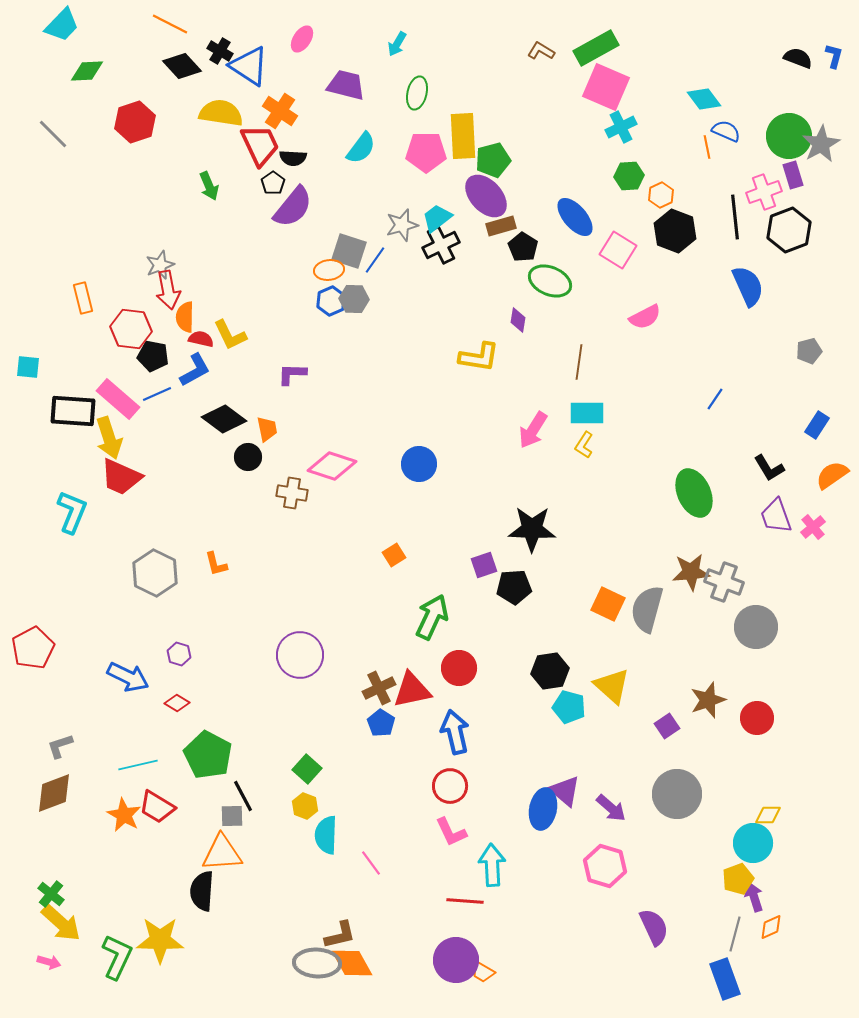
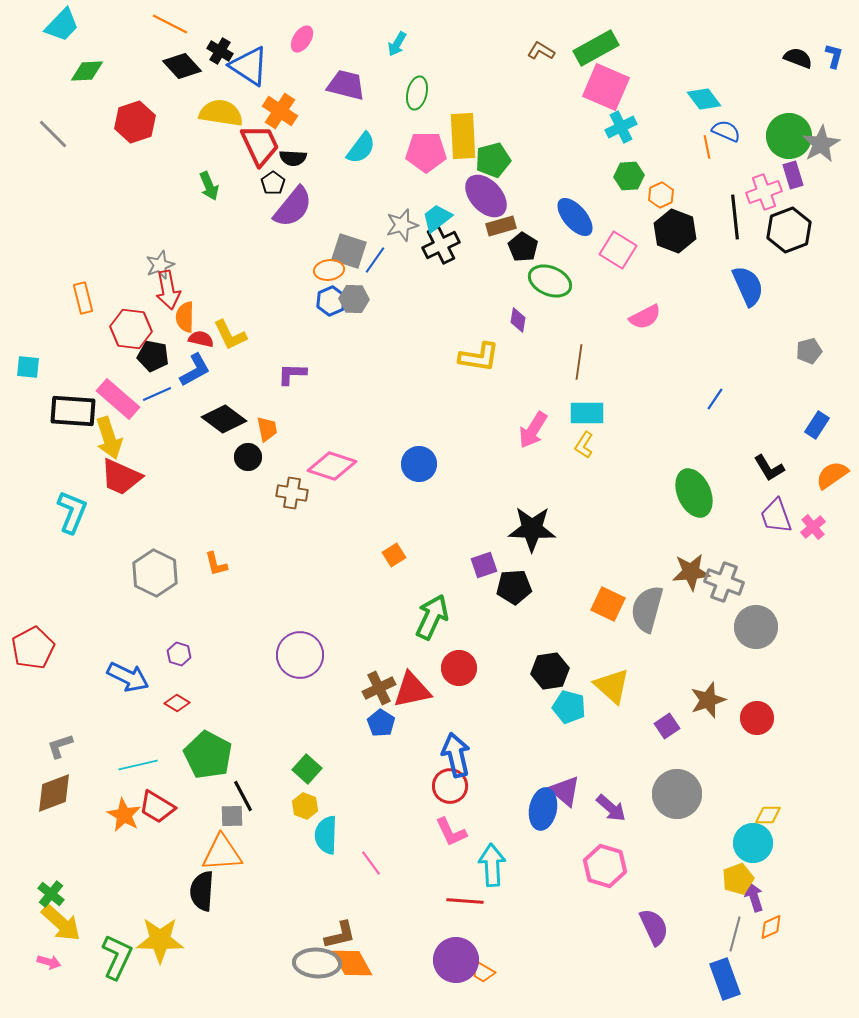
blue arrow at (455, 732): moved 1 px right, 23 px down
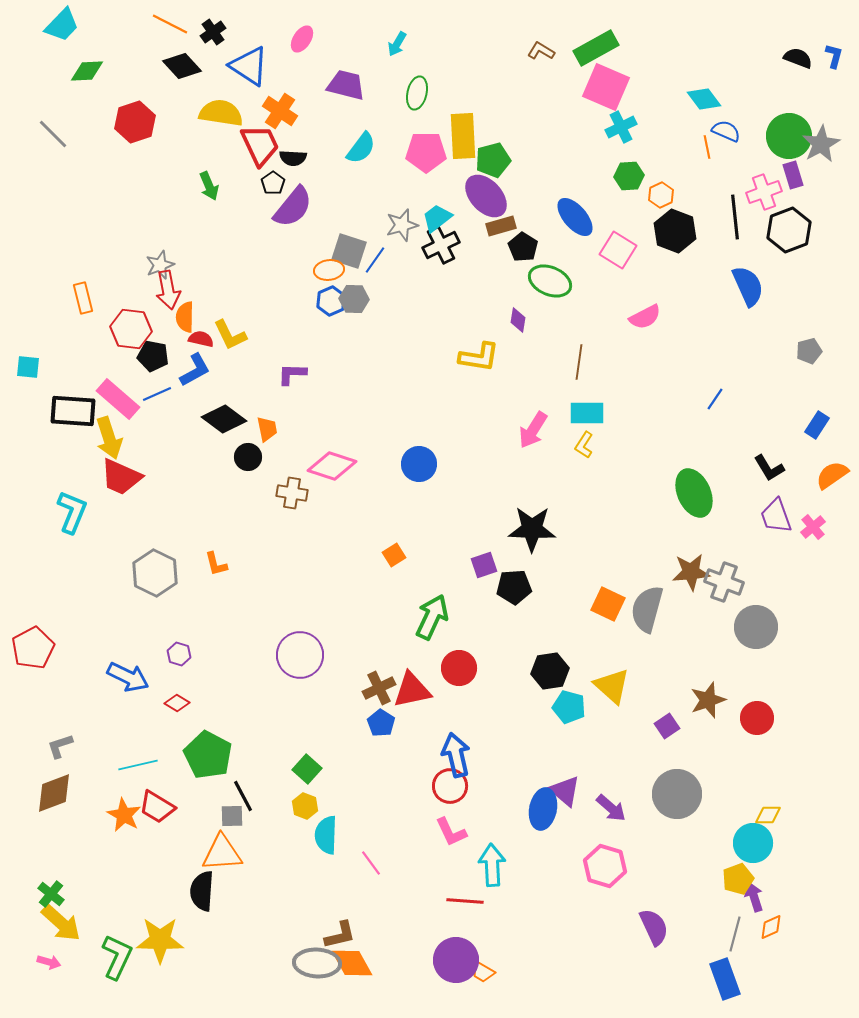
black cross at (220, 51): moved 7 px left, 19 px up; rotated 25 degrees clockwise
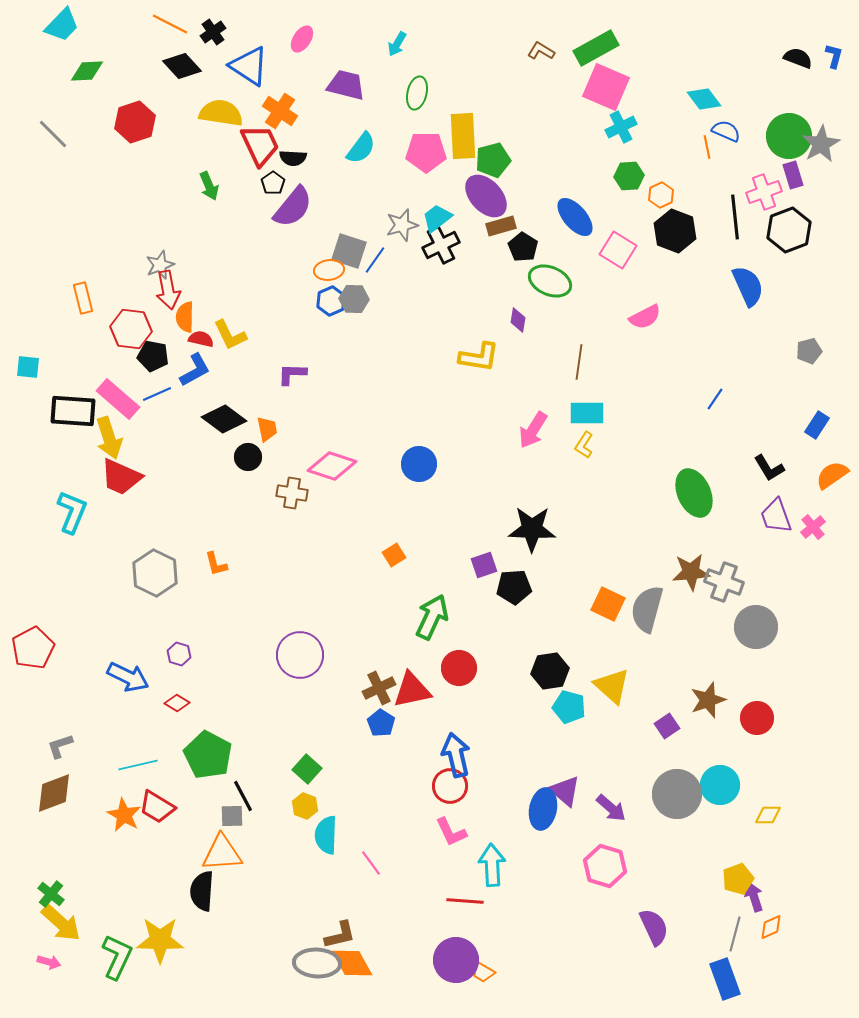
cyan circle at (753, 843): moved 33 px left, 58 px up
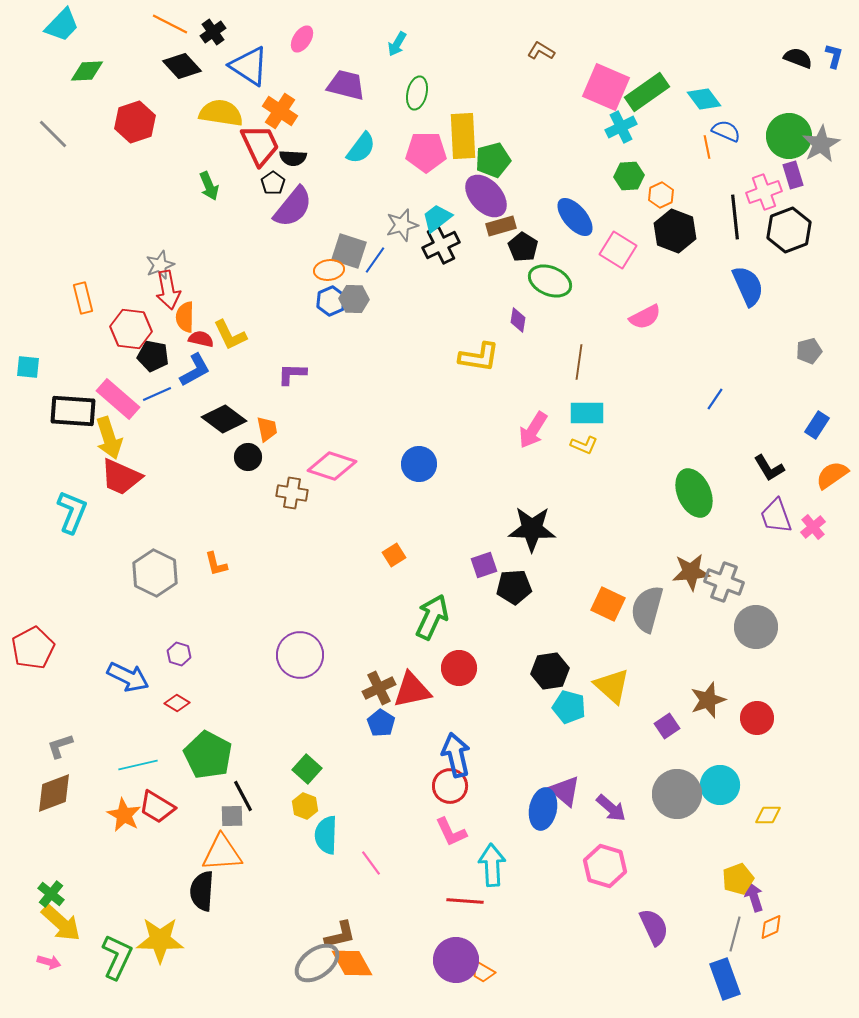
green rectangle at (596, 48): moved 51 px right, 44 px down; rotated 6 degrees counterclockwise
yellow L-shape at (584, 445): rotated 100 degrees counterclockwise
gray ellipse at (317, 963): rotated 39 degrees counterclockwise
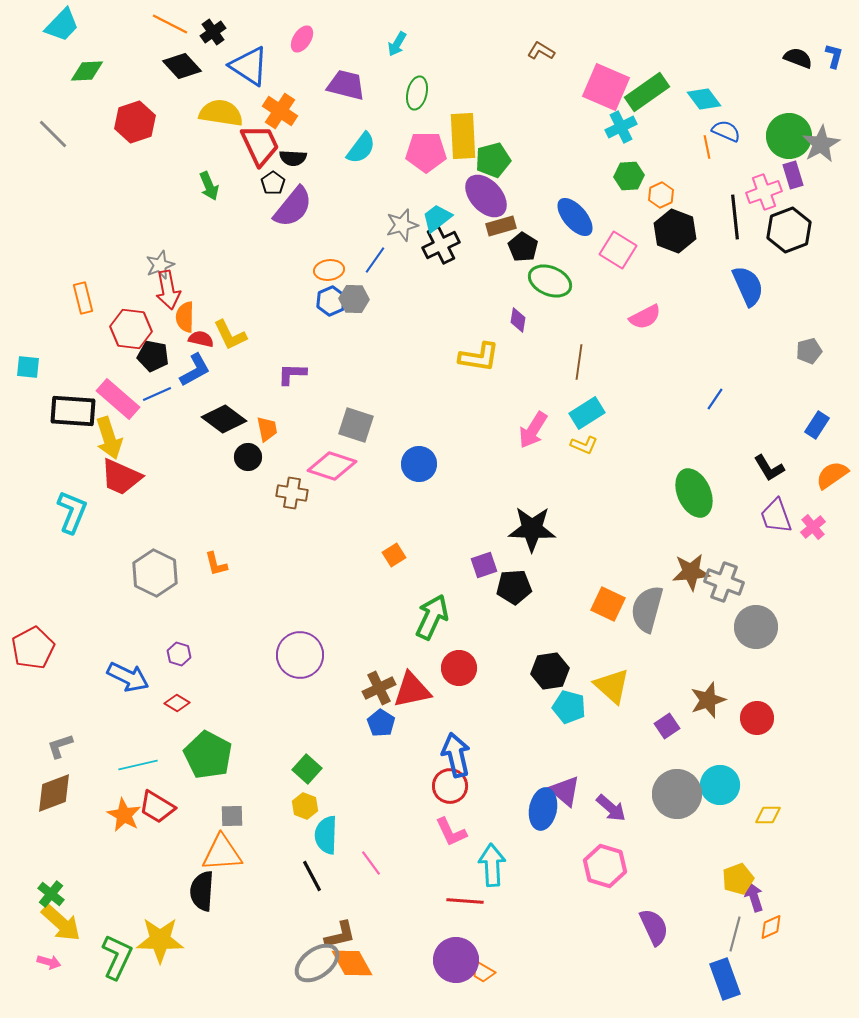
gray square at (349, 251): moved 7 px right, 174 px down
cyan rectangle at (587, 413): rotated 32 degrees counterclockwise
black line at (243, 796): moved 69 px right, 80 px down
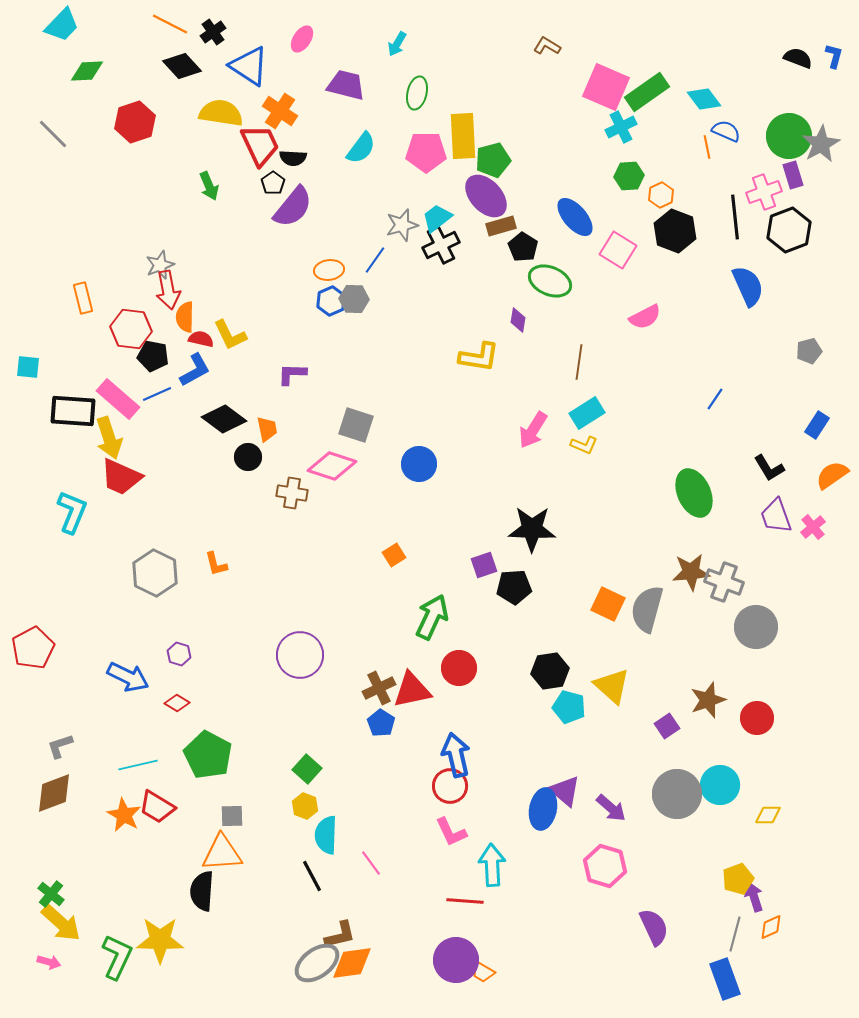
brown L-shape at (541, 51): moved 6 px right, 5 px up
orange diamond at (352, 963): rotated 69 degrees counterclockwise
